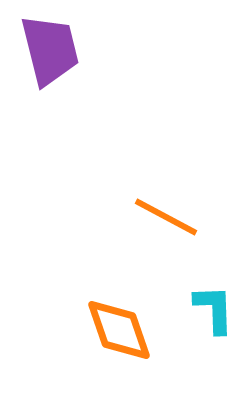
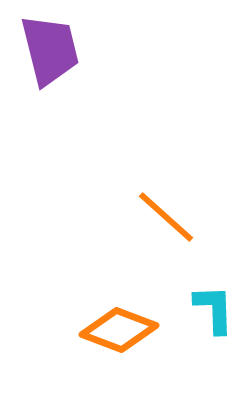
orange line: rotated 14 degrees clockwise
orange diamond: rotated 50 degrees counterclockwise
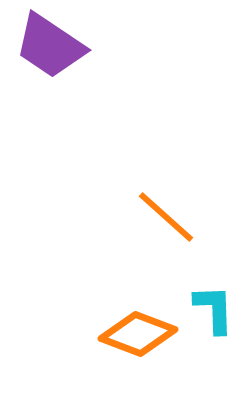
purple trapezoid: moved 4 px up; rotated 138 degrees clockwise
orange diamond: moved 19 px right, 4 px down
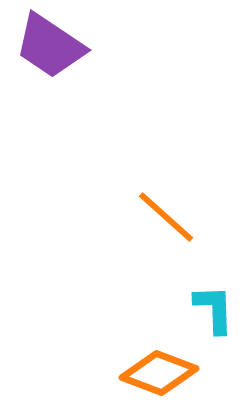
orange diamond: moved 21 px right, 39 px down
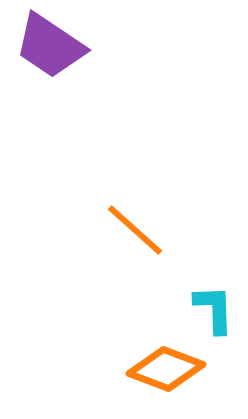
orange line: moved 31 px left, 13 px down
orange diamond: moved 7 px right, 4 px up
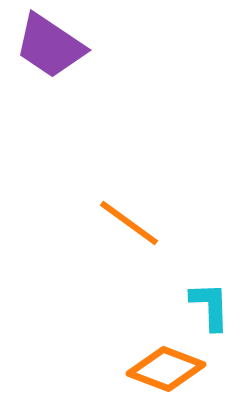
orange line: moved 6 px left, 7 px up; rotated 6 degrees counterclockwise
cyan L-shape: moved 4 px left, 3 px up
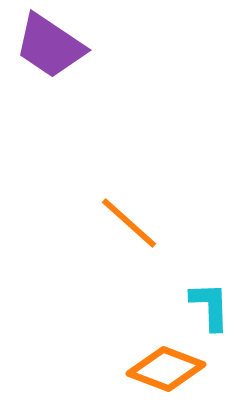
orange line: rotated 6 degrees clockwise
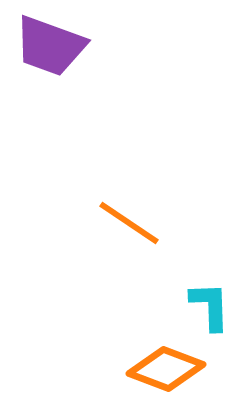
purple trapezoid: rotated 14 degrees counterclockwise
orange line: rotated 8 degrees counterclockwise
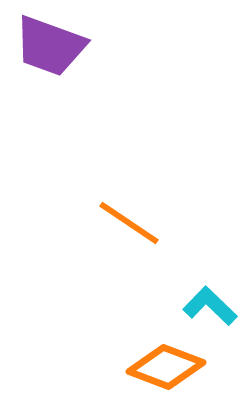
cyan L-shape: rotated 44 degrees counterclockwise
orange diamond: moved 2 px up
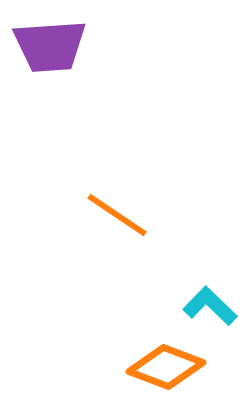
purple trapezoid: rotated 24 degrees counterclockwise
orange line: moved 12 px left, 8 px up
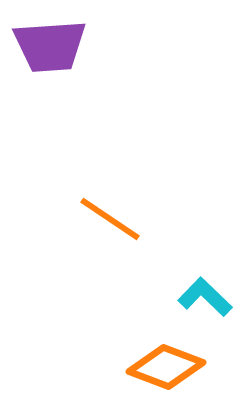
orange line: moved 7 px left, 4 px down
cyan L-shape: moved 5 px left, 9 px up
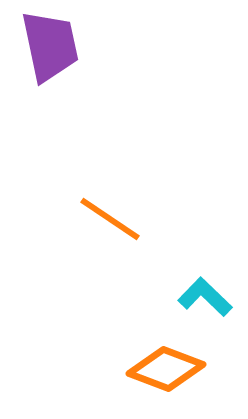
purple trapezoid: rotated 98 degrees counterclockwise
orange diamond: moved 2 px down
